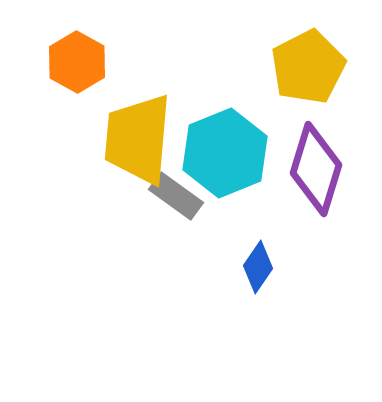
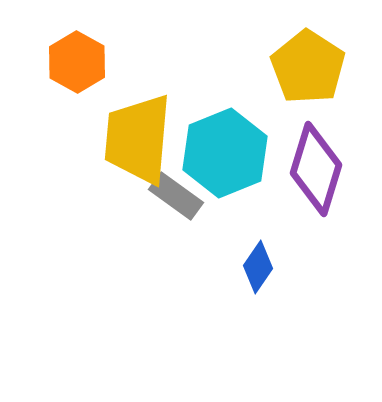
yellow pentagon: rotated 12 degrees counterclockwise
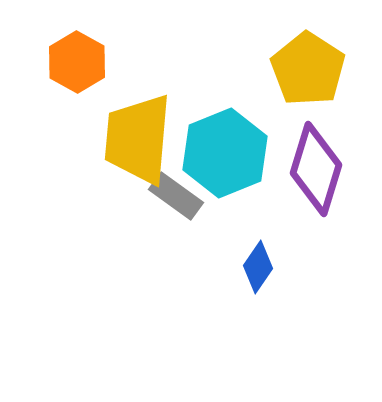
yellow pentagon: moved 2 px down
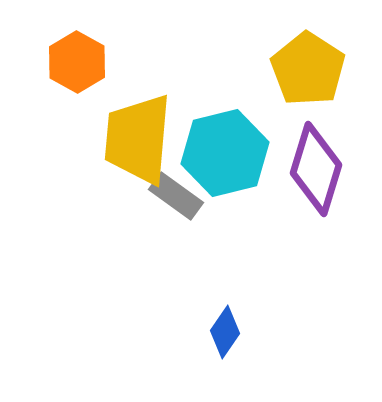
cyan hexagon: rotated 8 degrees clockwise
blue diamond: moved 33 px left, 65 px down
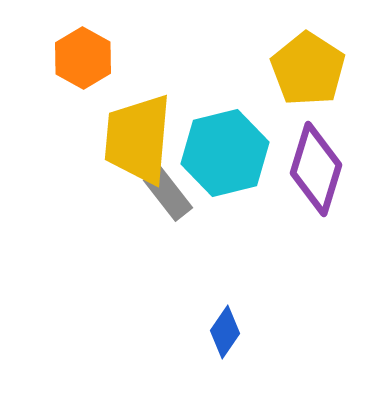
orange hexagon: moved 6 px right, 4 px up
gray rectangle: moved 8 px left, 2 px up; rotated 16 degrees clockwise
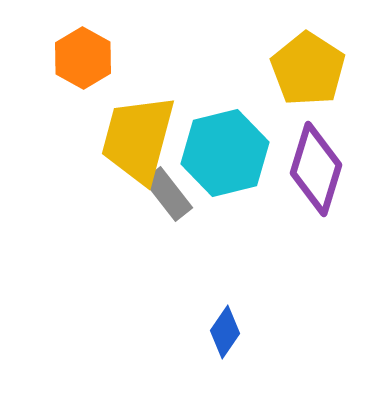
yellow trapezoid: rotated 10 degrees clockwise
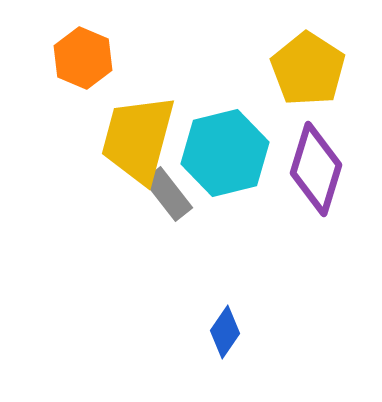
orange hexagon: rotated 6 degrees counterclockwise
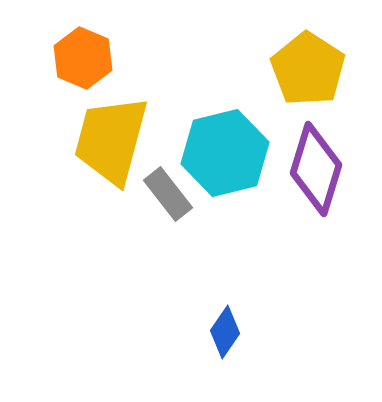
yellow trapezoid: moved 27 px left, 1 px down
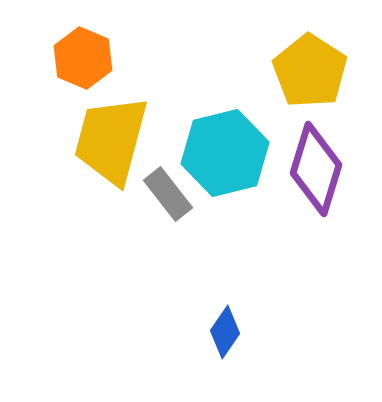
yellow pentagon: moved 2 px right, 2 px down
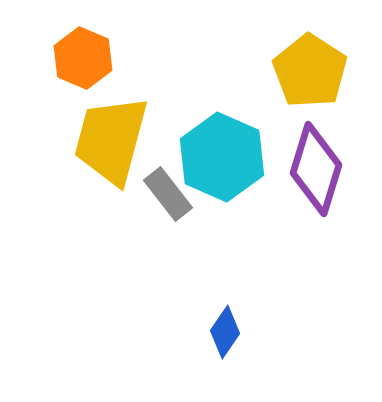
cyan hexagon: moved 3 px left, 4 px down; rotated 22 degrees counterclockwise
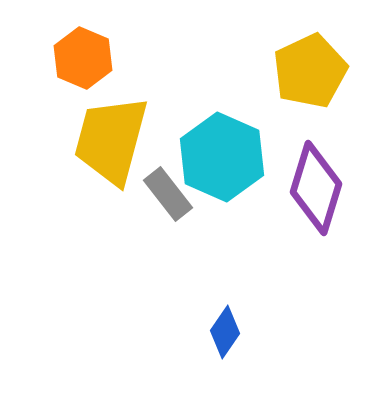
yellow pentagon: rotated 14 degrees clockwise
purple diamond: moved 19 px down
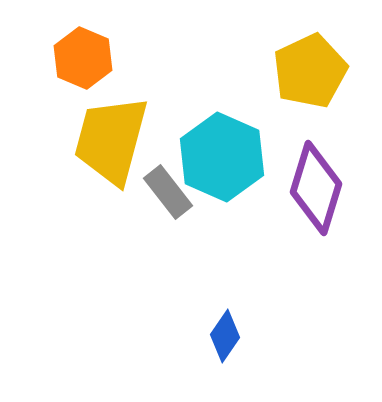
gray rectangle: moved 2 px up
blue diamond: moved 4 px down
